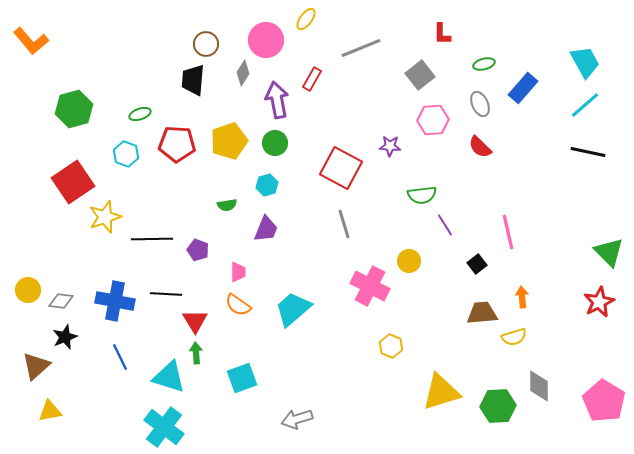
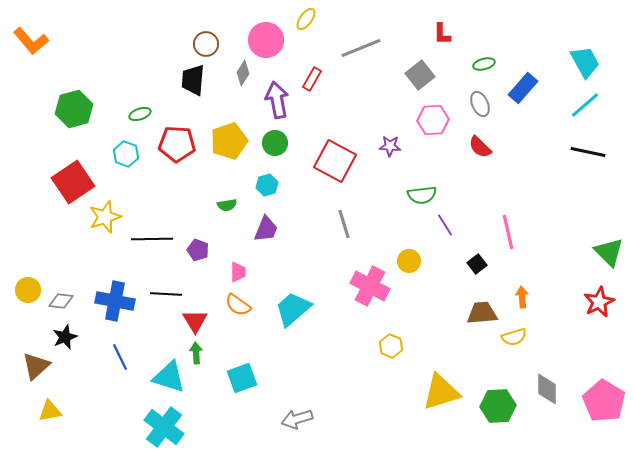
red square at (341, 168): moved 6 px left, 7 px up
gray diamond at (539, 386): moved 8 px right, 3 px down
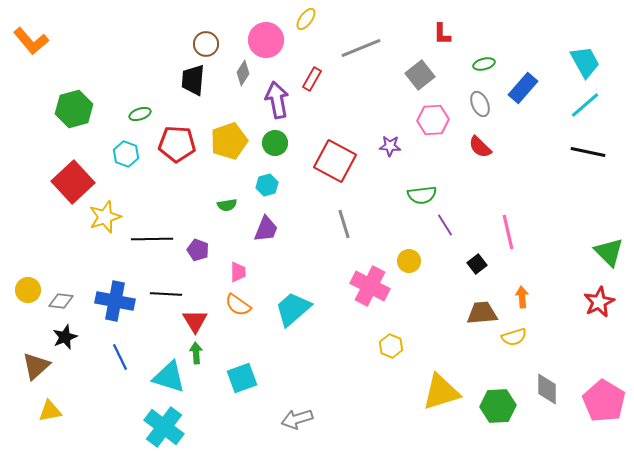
red square at (73, 182): rotated 9 degrees counterclockwise
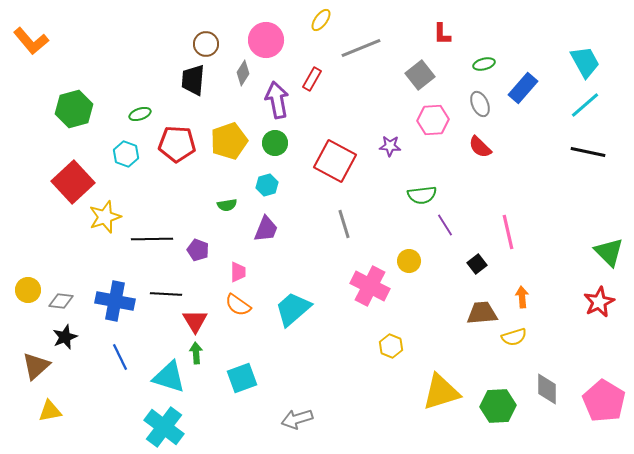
yellow ellipse at (306, 19): moved 15 px right, 1 px down
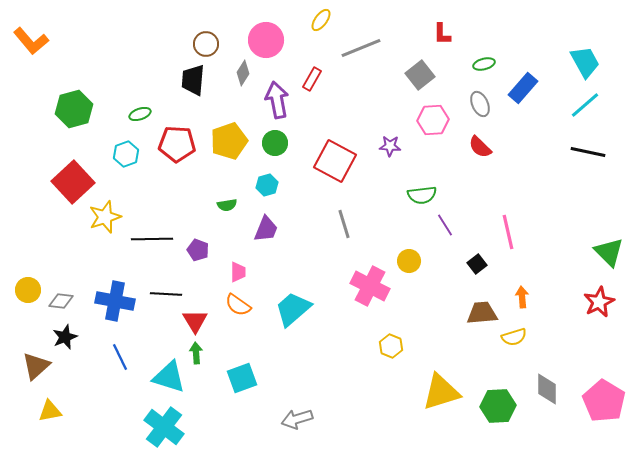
cyan hexagon at (126, 154): rotated 20 degrees clockwise
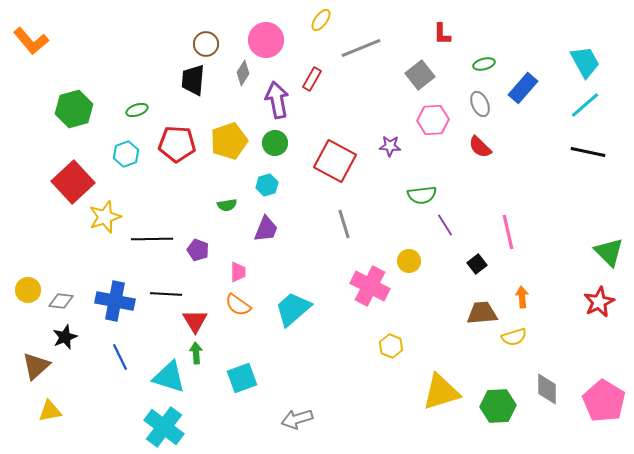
green ellipse at (140, 114): moved 3 px left, 4 px up
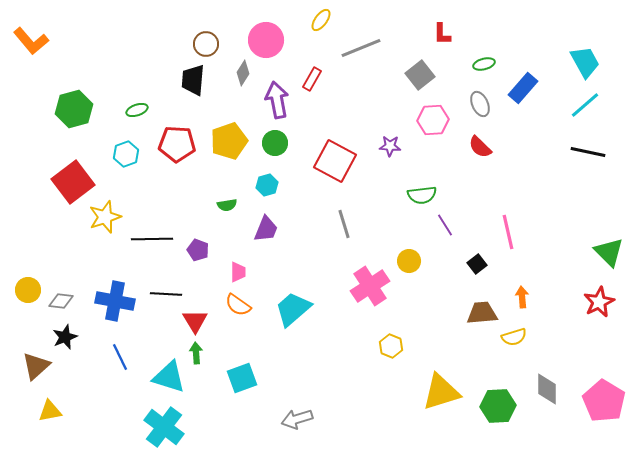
red square at (73, 182): rotated 6 degrees clockwise
pink cross at (370, 286): rotated 30 degrees clockwise
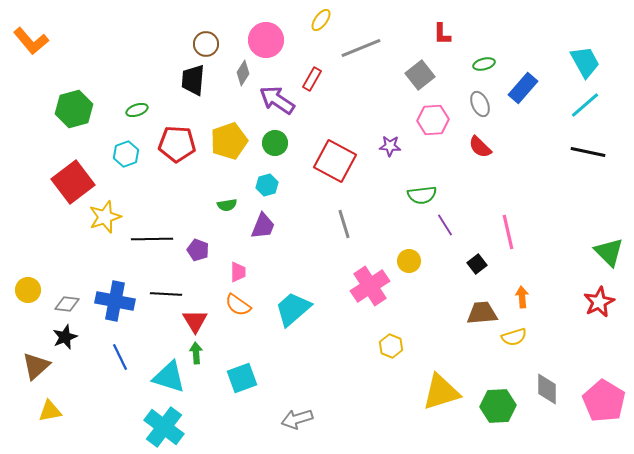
purple arrow at (277, 100): rotated 45 degrees counterclockwise
purple trapezoid at (266, 229): moved 3 px left, 3 px up
gray diamond at (61, 301): moved 6 px right, 3 px down
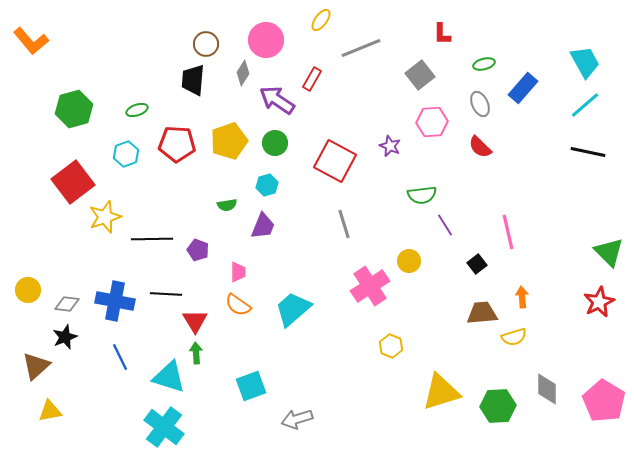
pink hexagon at (433, 120): moved 1 px left, 2 px down
purple star at (390, 146): rotated 20 degrees clockwise
cyan square at (242, 378): moved 9 px right, 8 px down
